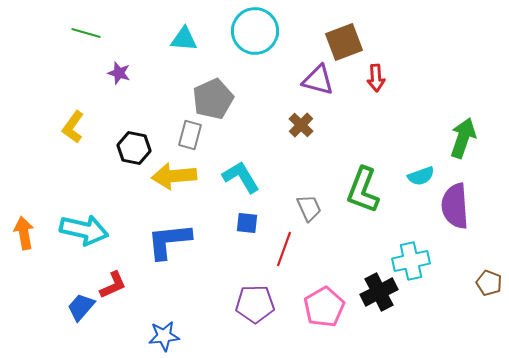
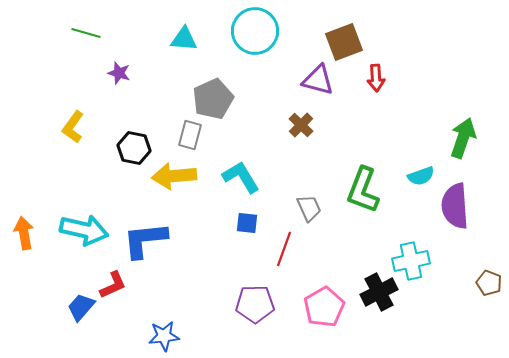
blue L-shape: moved 24 px left, 1 px up
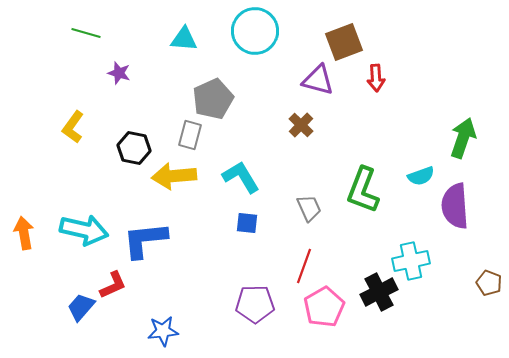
red line: moved 20 px right, 17 px down
blue star: moved 1 px left, 5 px up
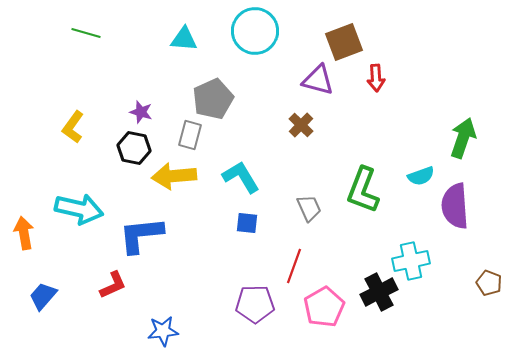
purple star: moved 22 px right, 39 px down
cyan arrow: moved 5 px left, 21 px up
blue L-shape: moved 4 px left, 5 px up
red line: moved 10 px left
blue trapezoid: moved 38 px left, 11 px up
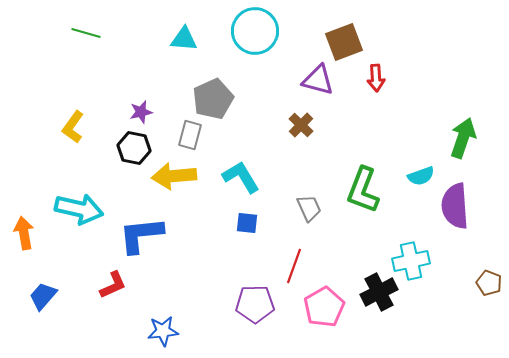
purple star: rotated 30 degrees counterclockwise
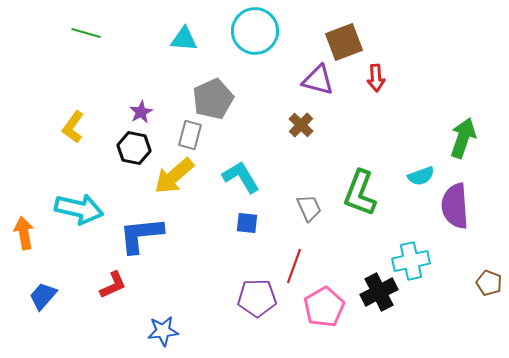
purple star: rotated 15 degrees counterclockwise
yellow arrow: rotated 36 degrees counterclockwise
green L-shape: moved 3 px left, 3 px down
purple pentagon: moved 2 px right, 6 px up
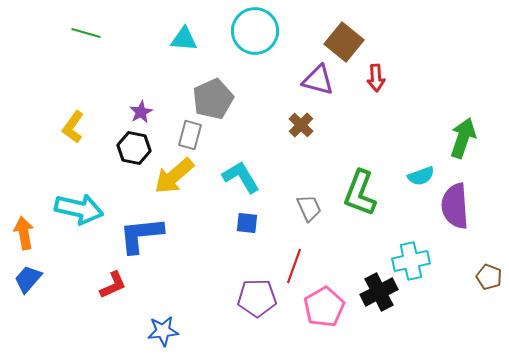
brown square: rotated 30 degrees counterclockwise
brown pentagon: moved 6 px up
blue trapezoid: moved 15 px left, 17 px up
